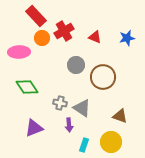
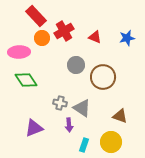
green diamond: moved 1 px left, 7 px up
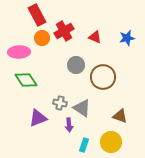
red rectangle: moved 1 px right, 1 px up; rotated 15 degrees clockwise
purple triangle: moved 4 px right, 10 px up
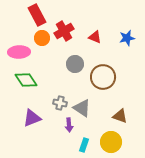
gray circle: moved 1 px left, 1 px up
purple triangle: moved 6 px left
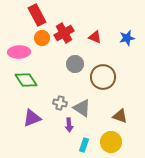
red cross: moved 2 px down
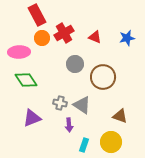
gray triangle: moved 3 px up
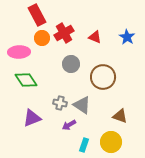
blue star: moved 1 px up; rotated 28 degrees counterclockwise
gray circle: moved 4 px left
purple arrow: rotated 64 degrees clockwise
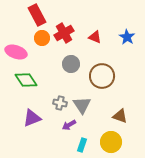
pink ellipse: moved 3 px left; rotated 20 degrees clockwise
brown circle: moved 1 px left, 1 px up
gray triangle: rotated 24 degrees clockwise
cyan rectangle: moved 2 px left
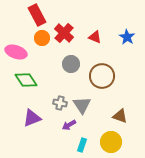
red cross: rotated 18 degrees counterclockwise
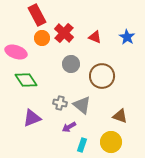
gray triangle: rotated 18 degrees counterclockwise
purple arrow: moved 2 px down
